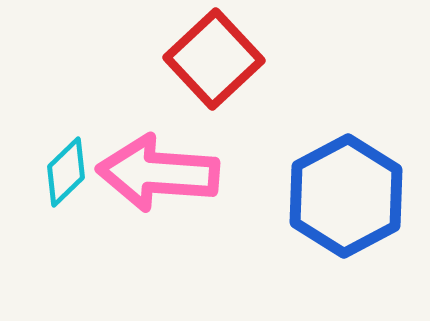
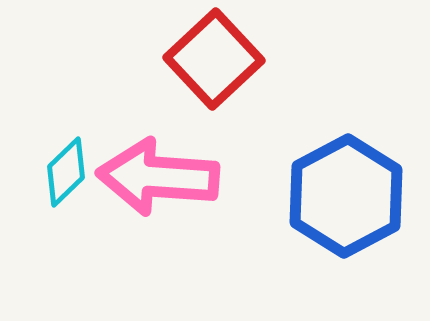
pink arrow: moved 4 px down
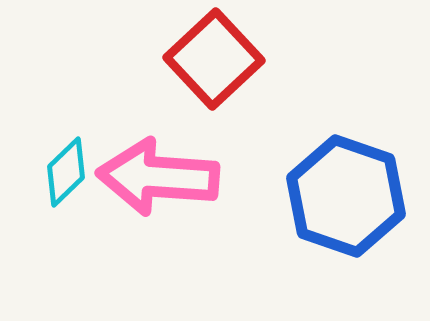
blue hexagon: rotated 13 degrees counterclockwise
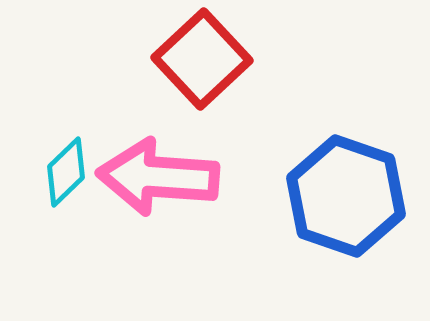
red square: moved 12 px left
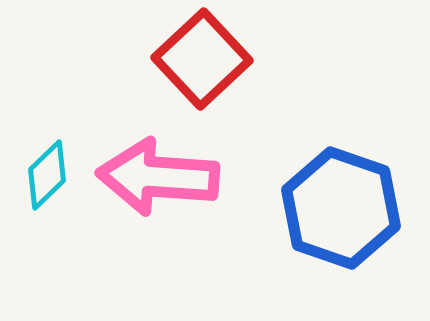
cyan diamond: moved 19 px left, 3 px down
blue hexagon: moved 5 px left, 12 px down
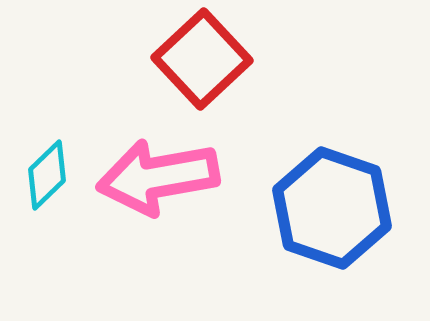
pink arrow: rotated 14 degrees counterclockwise
blue hexagon: moved 9 px left
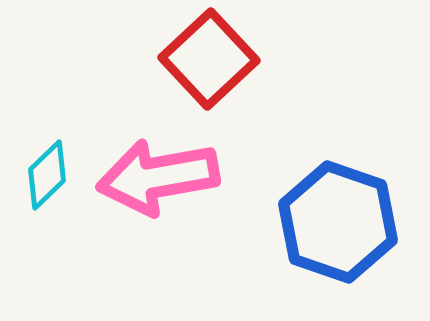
red square: moved 7 px right
blue hexagon: moved 6 px right, 14 px down
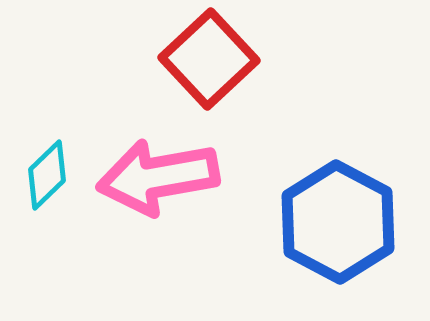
blue hexagon: rotated 9 degrees clockwise
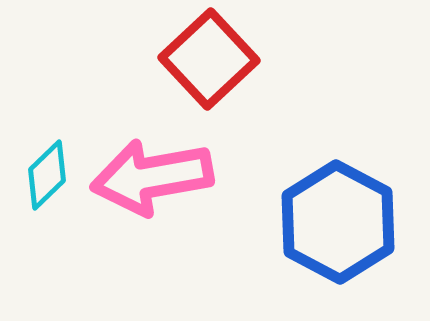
pink arrow: moved 6 px left
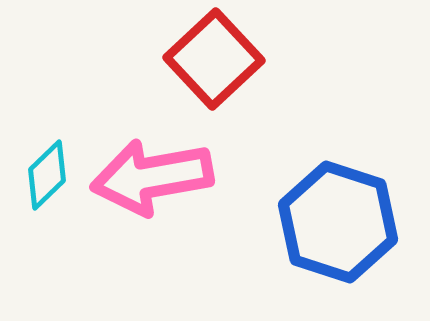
red square: moved 5 px right
blue hexagon: rotated 10 degrees counterclockwise
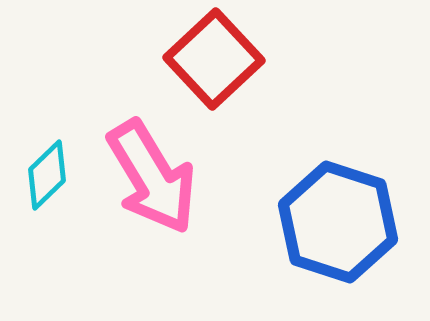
pink arrow: rotated 111 degrees counterclockwise
